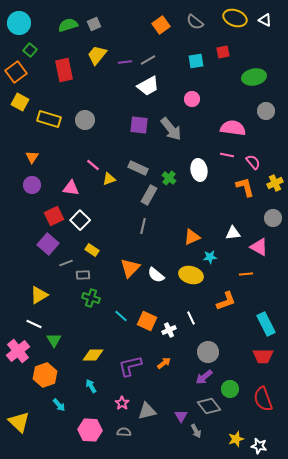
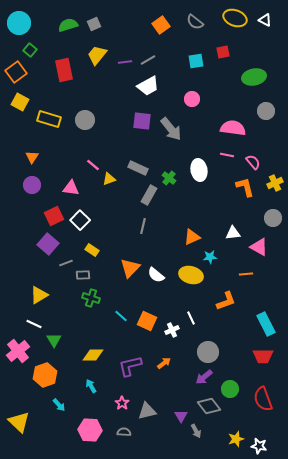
purple square at (139, 125): moved 3 px right, 4 px up
white cross at (169, 330): moved 3 px right
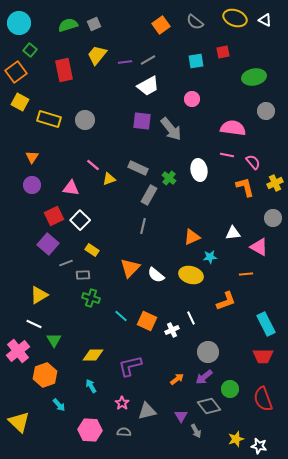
orange arrow at (164, 363): moved 13 px right, 16 px down
